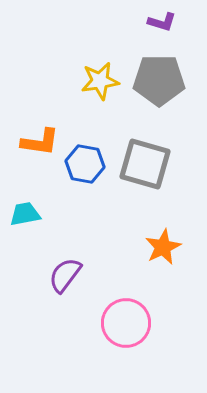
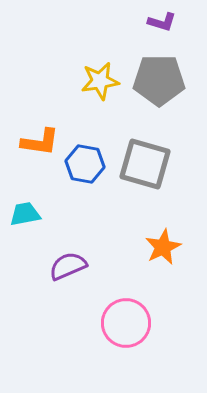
purple semicircle: moved 3 px right, 9 px up; rotated 30 degrees clockwise
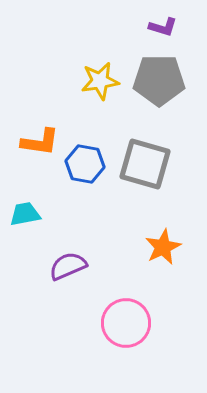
purple L-shape: moved 1 px right, 5 px down
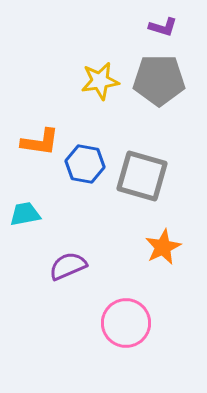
gray square: moved 3 px left, 12 px down
